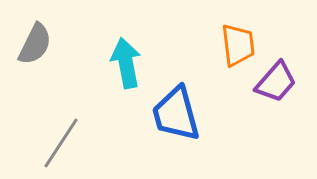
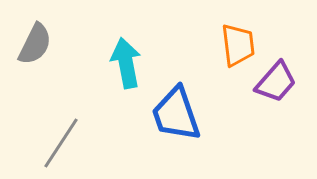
blue trapezoid: rotated 4 degrees counterclockwise
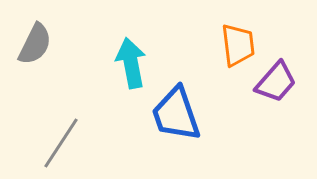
cyan arrow: moved 5 px right
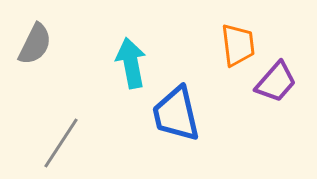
blue trapezoid: rotated 6 degrees clockwise
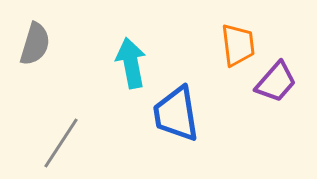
gray semicircle: rotated 9 degrees counterclockwise
blue trapezoid: rotated 4 degrees clockwise
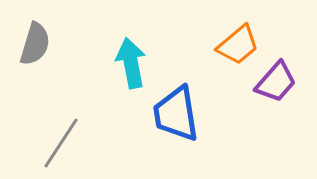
orange trapezoid: rotated 57 degrees clockwise
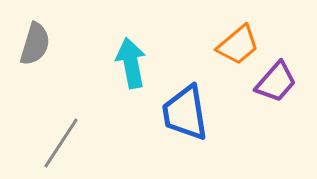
blue trapezoid: moved 9 px right, 1 px up
